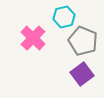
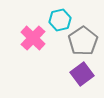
cyan hexagon: moved 4 px left, 3 px down
gray pentagon: rotated 16 degrees clockwise
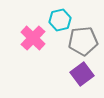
gray pentagon: rotated 28 degrees clockwise
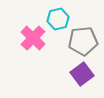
cyan hexagon: moved 2 px left, 1 px up
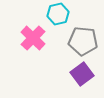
cyan hexagon: moved 5 px up
gray pentagon: rotated 12 degrees clockwise
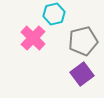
cyan hexagon: moved 4 px left
gray pentagon: rotated 20 degrees counterclockwise
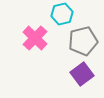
cyan hexagon: moved 8 px right
pink cross: moved 2 px right
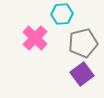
cyan hexagon: rotated 10 degrees clockwise
gray pentagon: moved 2 px down
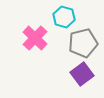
cyan hexagon: moved 2 px right, 3 px down; rotated 20 degrees clockwise
